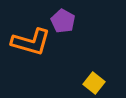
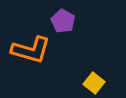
orange L-shape: moved 8 px down
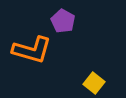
orange L-shape: moved 1 px right
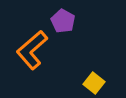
orange L-shape: rotated 123 degrees clockwise
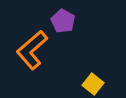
yellow square: moved 1 px left, 1 px down
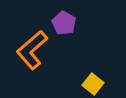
purple pentagon: moved 1 px right, 2 px down
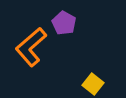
orange L-shape: moved 1 px left, 3 px up
